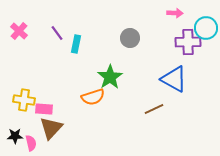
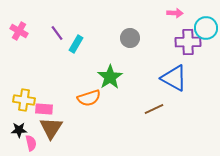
pink cross: rotated 12 degrees counterclockwise
cyan rectangle: rotated 18 degrees clockwise
blue triangle: moved 1 px up
orange semicircle: moved 4 px left, 1 px down
brown triangle: rotated 10 degrees counterclockwise
black star: moved 4 px right, 6 px up
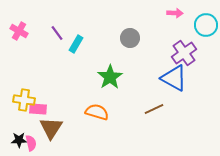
cyan circle: moved 3 px up
purple cross: moved 4 px left, 11 px down; rotated 35 degrees counterclockwise
orange semicircle: moved 8 px right, 14 px down; rotated 145 degrees counterclockwise
pink rectangle: moved 6 px left
black star: moved 10 px down
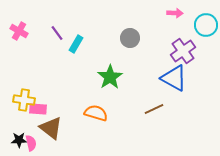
purple cross: moved 1 px left, 2 px up
orange semicircle: moved 1 px left, 1 px down
brown triangle: rotated 25 degrees counterclockwise
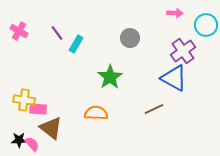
orange semicircle: rotated 15 degrees counterclockwise
pink semicircle: moved 1 px right, 1 px down; rotated 28 degrees counterclockwise
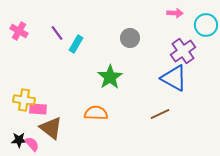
brown line: moved 6 px right, 5 px down
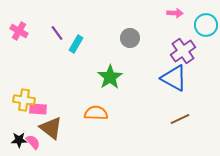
brown line: moved 20 px right, 5 px down
pink semicircle: moved 1 px right, 2 px up
